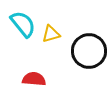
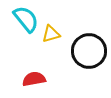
cyan semicircle: moved 3 px right, 5 px up
red semicircle: rotated 15 degrees counterclockwise
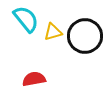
yellow triangle: moved 2 px right, 2 px up
black circle: moved 4 px left, 15 px up
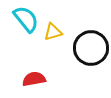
black circle: moved 6 px right, 12 px down
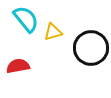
red semicircle: moved 16 px left, 13 px up
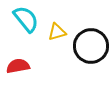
yellow triangle: moved 4 px right
black circle: moved 2 px up
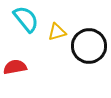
black circle: moved 2 px left
red semicircle: moved 3 px left, 1 px down
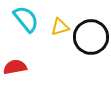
yellow triangle: moved 3 px right, 5 px up
black circle: moved 2 px right, 9 px up
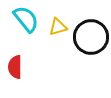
yellow triangle: moved 2 px left
red semicircle: rotated 80 degrees counterclockwise
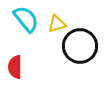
yellow triangle: moved 1 px left, 3 px up
black circle: moved 11 px left, 9 px down
